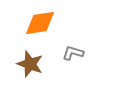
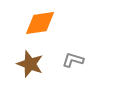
gray L-shape: moved 7 px down
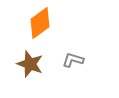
orange diamond: rotated 28 degrees counterclockwise
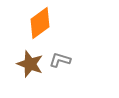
gray L-shape: moved 13 px left
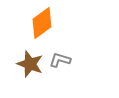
orange diamond: moved 2 px right
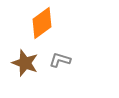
brown star: moved 5 px left, 1 px up
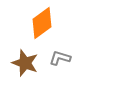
gray L-shape: moved 2 px up
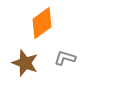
gray L-shape: moved 5 px right
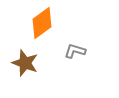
gray L-shape: moved 10 px right, 7 px up
